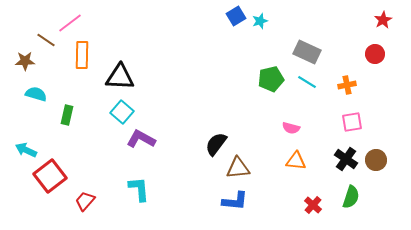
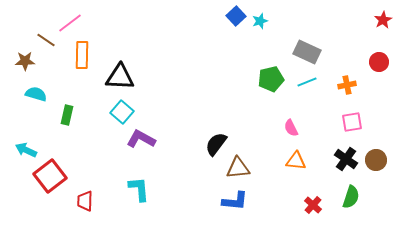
blue square: rotated 12 degrees counterclockwise
red circle: moved 4 px right, 8 px down
cyan line: rotated 54 degrees counterclockwise
pink semicircle: rotated 48 degrees clockwise
red trapezoid: rotated 40 degrees counterclockwise
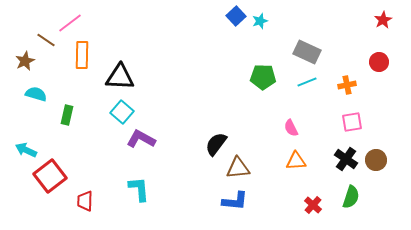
brown star: rotated 24 degrees counterclockwise
green pentagon: moved 8 px left, 2 px up; rotated 15 degrees clockwise
orange triangle: rotated 10 degrees counterclockwise
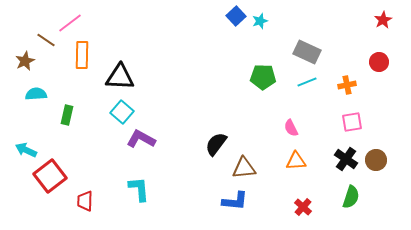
cyan semicircle: rotated 20 degrees counterclockwise
brown triangle: moved 6 px right
red cross: moved 10 px left, 2 px down
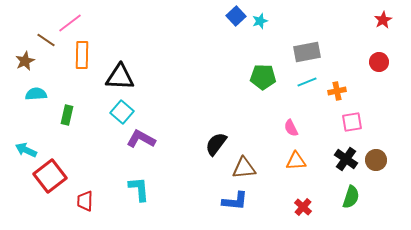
gray rectangle: rotated 36 degrees counterclockwise
orange cross: moved 10 px left, 6 px down
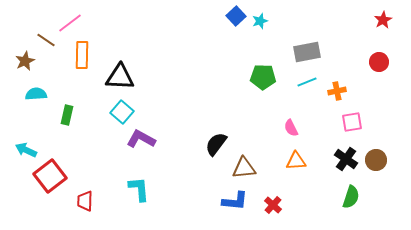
red cross: moved 30 px left, 2 px up
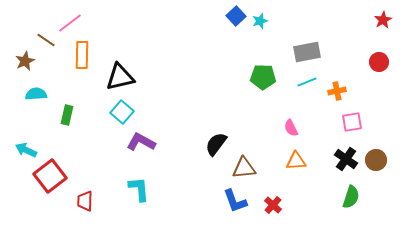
black triangle: rotated 16 degrees counterclockwise
purple L-shape: moved 3 px down
blue L-shape: rotated 64 degrees clockwise
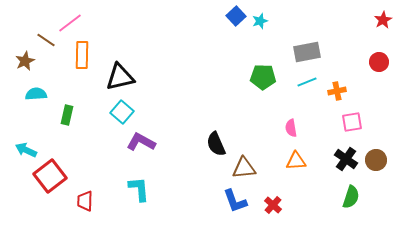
pink semicircle: rotated 18 degrees clockwise
black semicircle: rotated 60 degrees counterclockwise
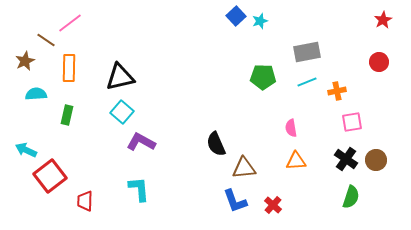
orange rectangle: moved 13 px left, 13 px down
